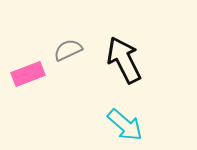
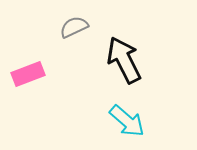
gray semicircle: moved 6 px right, 23 px up
cyan arrow: moved 2 px right, 4 px up
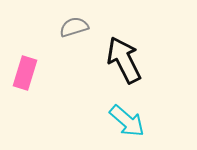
gray semicircle: rotated 8 degrees clockwise
pink rectangle: moved 3 px left, 1 px up; rotated 52 degrees counterclockwise
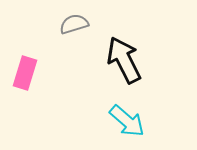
gray semicircle: moved 3 px up
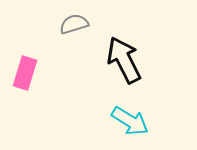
cyan arrow: moved 3 px right; rotated 9 degrees counterclockwise
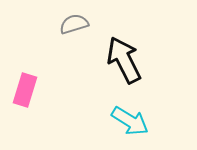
pink rectangle: moved 17 px down
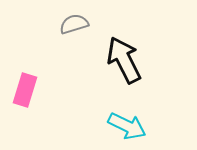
cyan arrow: moved 3 px left, 5 px down; rotated 6 degrees counterclockwise
